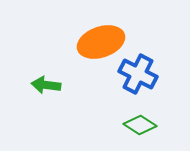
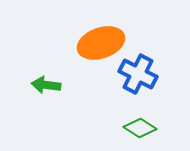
orange ellipse: moved 1 px down
green diamond: moved 3 px down
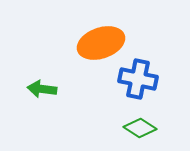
blue cross: moved 5 px down; rotated 15 degrees counterclockwise
green arrow: moved 4 px left, 4 px down
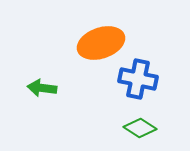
green arrow: moved 1 px up
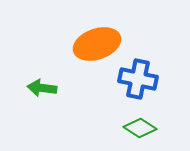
orange ellipse: moved 4 px left, 1 px down
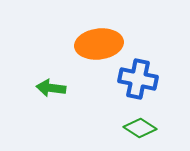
orange ellipse: moved 2 px right; rotated 12 degrees clockwise
green arrow: moved 9 px right
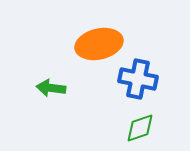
orange ellipse: rotated 6 degrees counterclockwise
green diamond: rotated 52 degrees counterclockwise
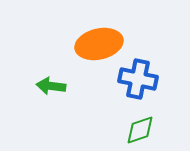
green arrow: moved 2 px up
green diamond: moved 2 px down
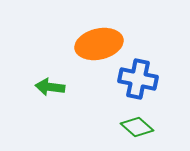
green arrow: moved 1 px left, 1 px down
green diamond: moved 3 px left, 3 px up; rotated 60 degrees clockwise
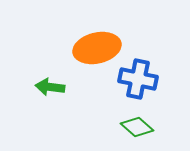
orange ellipse: moved 2 px left, 4 px down
